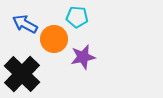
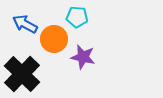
purple star: rotated 25 degrees clockwise
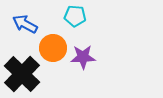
cyan pentagon: moved 2 px left, 1 px up
orange circle: moved 1 px left, 9 px down
purple star: rotated 15 degrees counterclockwise
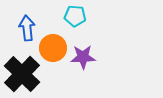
blue arrow: moved 2 px right, 4 px down; rotated 55 degrees clockwise
